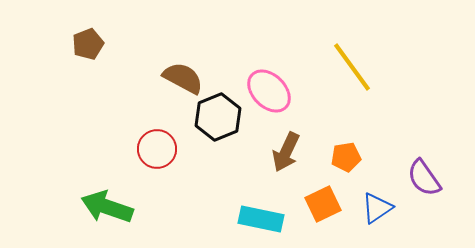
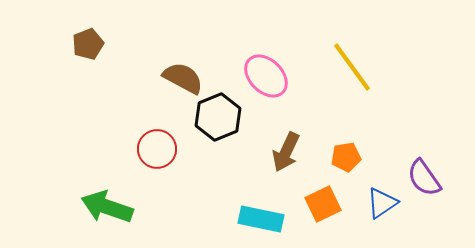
pink ellipse: moved 3 px left, 15 px up
blue triangle: moved 5 px right, 5 px up
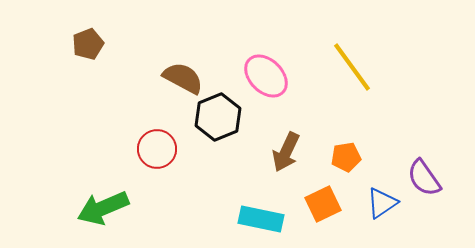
green arrow: moved 4 px left, 1 px down; rotated 42 degrees counterclockwise
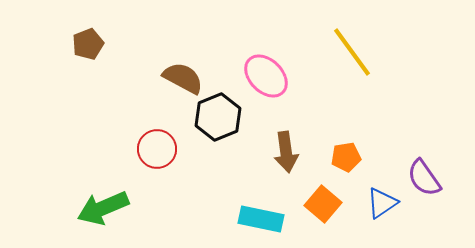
yellow line: moved 15 px up
brown arrow: rotated 33 degrees counterclockwise
orange square: rotated 24 degrees counterclockwise
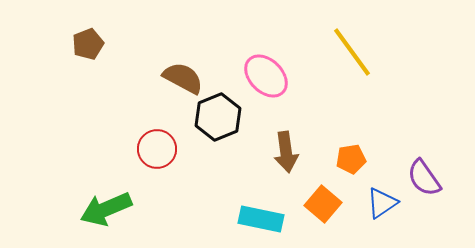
orange pentagon: moved 5 px right, 2 px down
green arrow: moved 3 px right, 1 px down
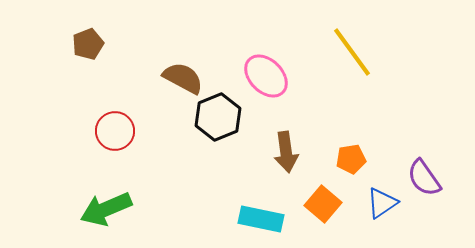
red circle: moved 42 px left, 18 px up
